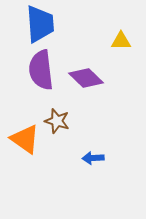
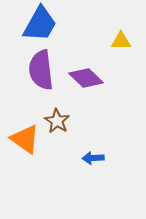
blue trapezoid: rotated 33 degrees clockwise
brown star: rotated 15 degrees clockwise
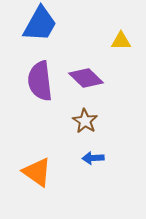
purple semicircle: moved 1 px left, 11 px down
brown star: moved 28 px right
orange triangle: moved 12 px right, 33 px down
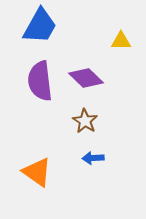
blue trapezoid: moved 2 px down
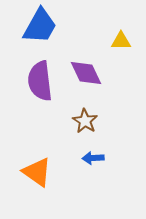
purple diamond: moved 5 px up; rotated 20 degrees clockwise
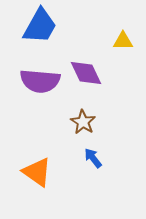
yellow triangle: moved 2 px right
purple semicircle: rotated 78 degrees counterclockwise
brown star: moved 2 px left, 1 px down
blue arrow: rotated 55 degrees clockwise
